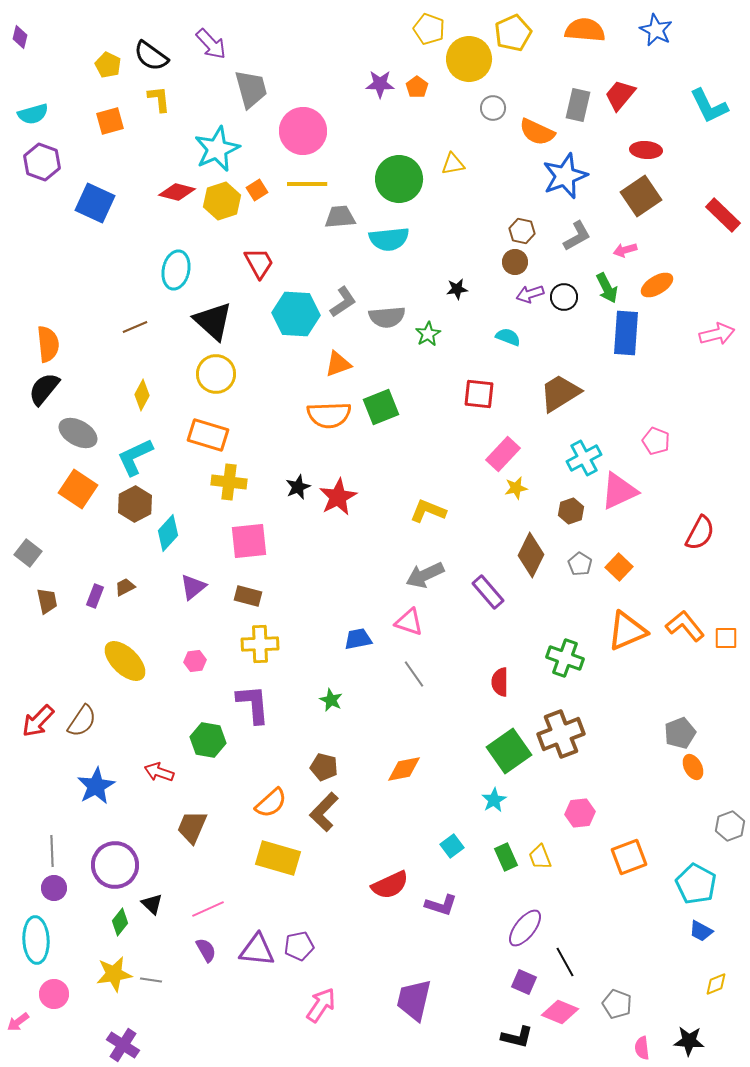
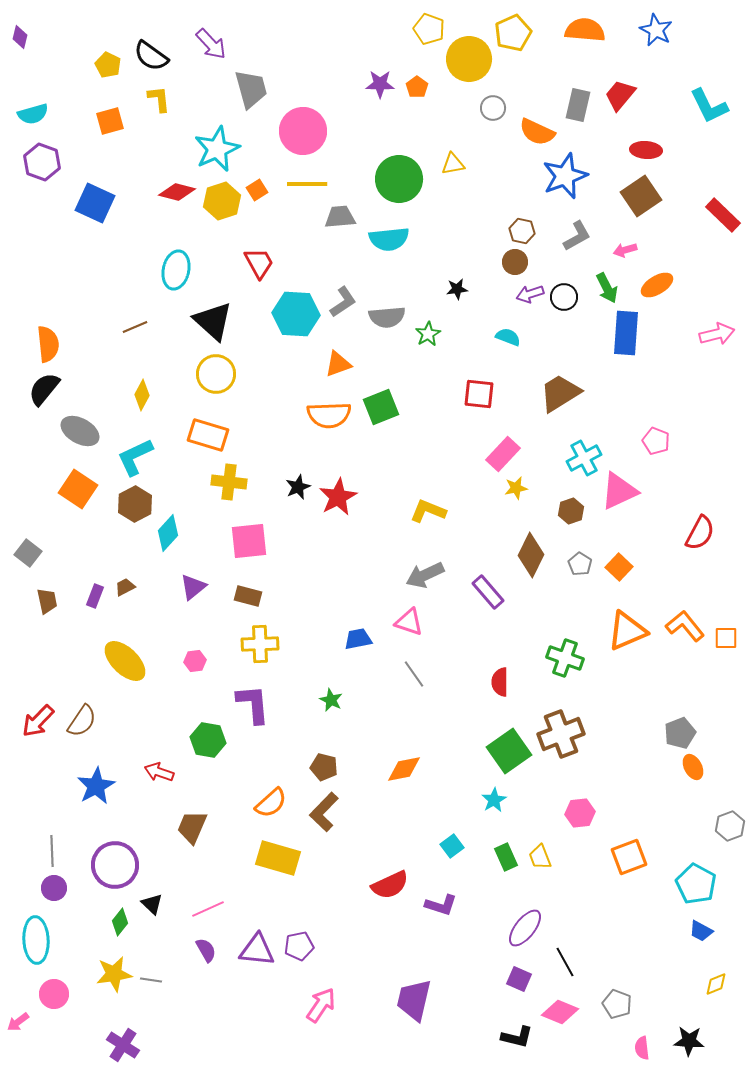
gray ellipse at (78, 433): moved 2 px right, 2 px up
purple square at (524, 982): moved 5 px left, 3 px up
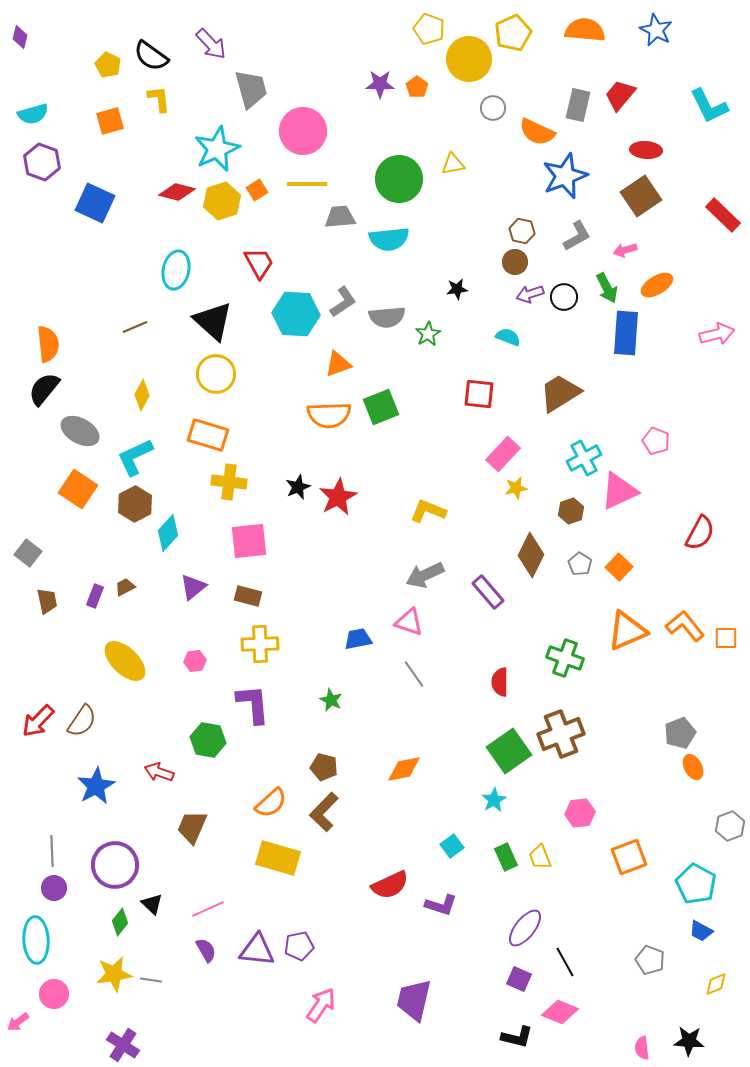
gray pentagon at (617, 1004): moved 33 px right, 44 px up
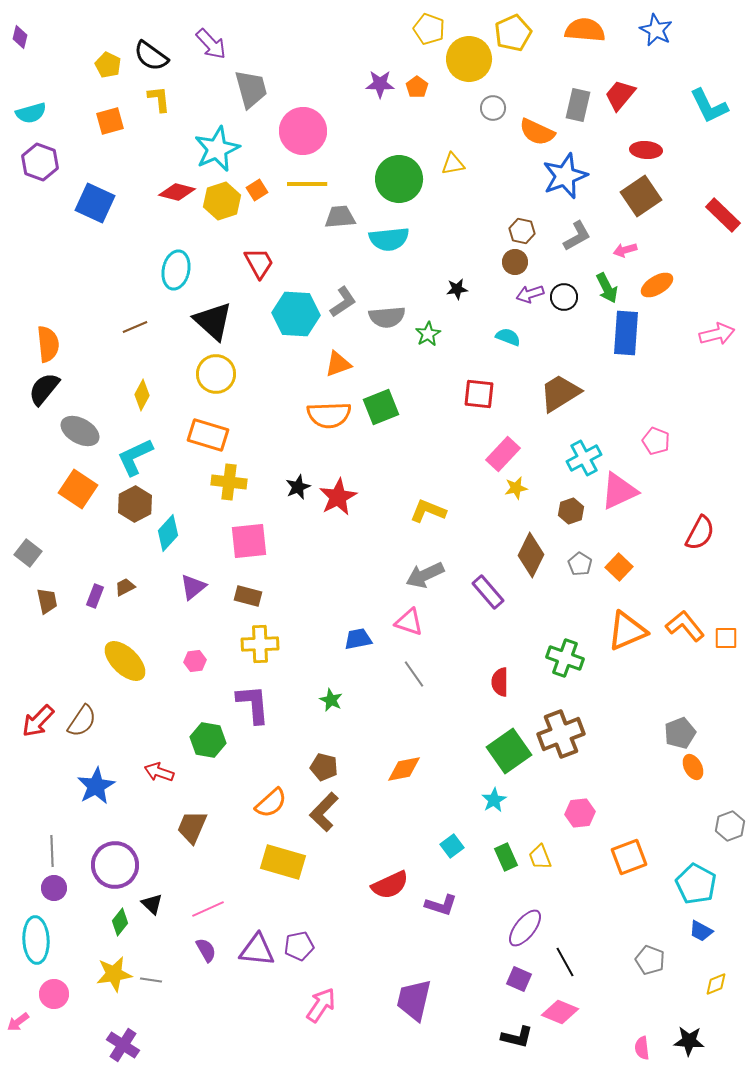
cyan semicircle at (33, 114): moved 2 px left, 1 px up
purple hexagon at (42, 162): moved 2 px left
yellow rectangle at (278, 858): moved 5 px right, 4 px down
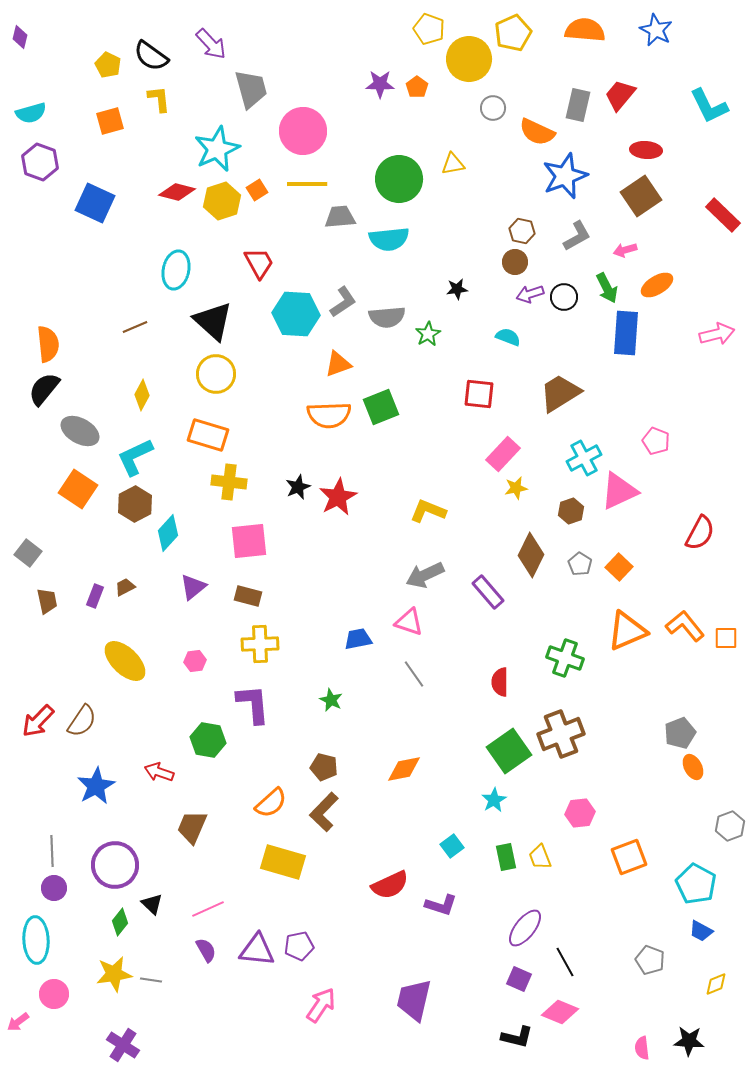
green rectangle at (506, 857): rotated 12 degrees clockwise
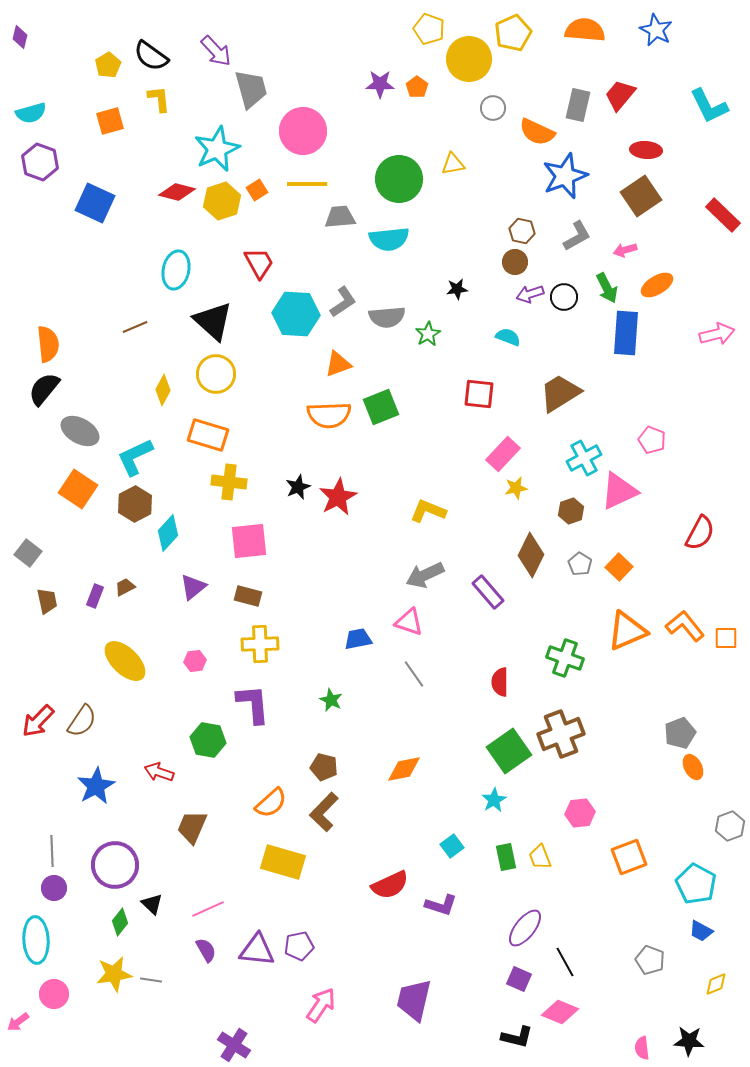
purple arrow at (211, 44): moved 5 px right, 7 px down
yellow pentagon at (108, 65): rotated 15 degrees clockwise
yellow diamond at (142, 395): moved 21 px right, 5 px up
pink pentagon at (656, 441): moved 4 px left, 1 px up
purple cross at (123, 1045): moved 111 px right
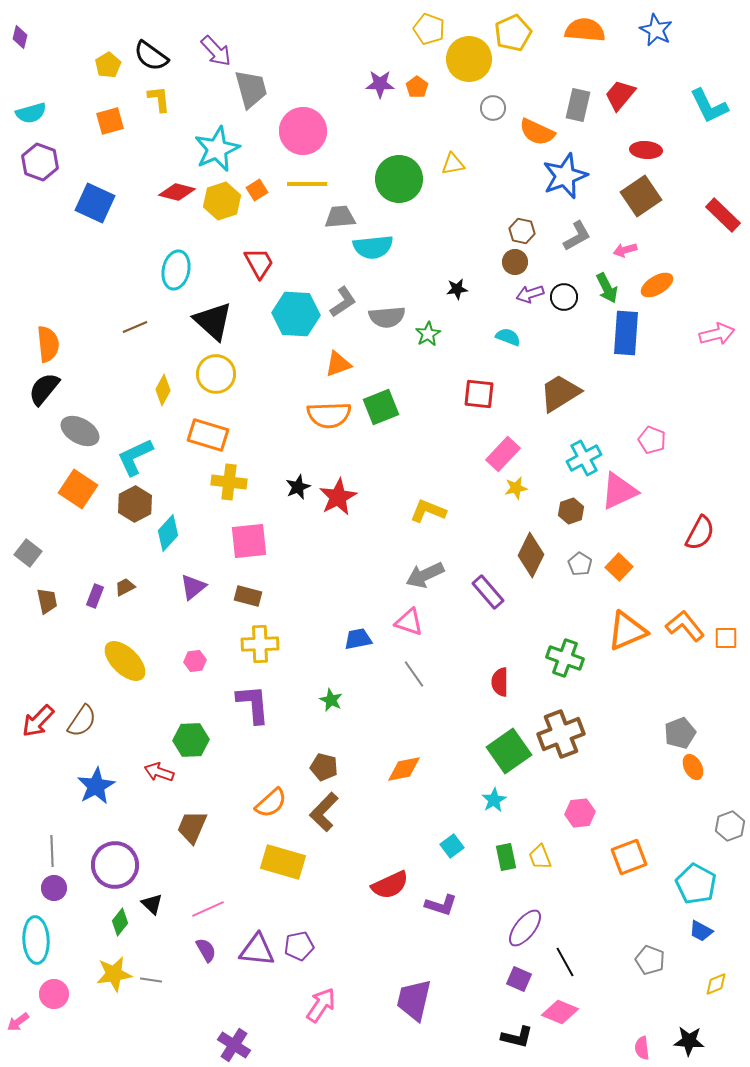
cyan semicircle at (389, 239): moved 16 px left, 8 px down
green hexagon at (208, 740): moved 17 px left; rotated 12 degrees counterclockwise
